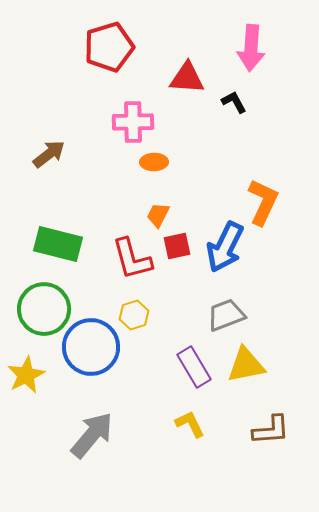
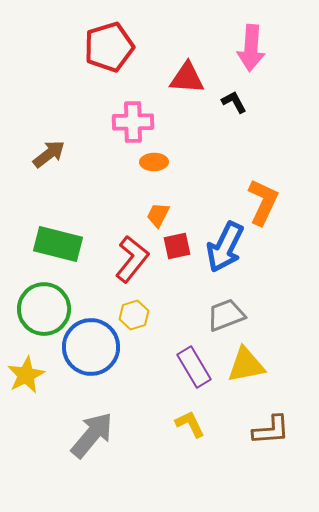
red L-shape: rotated 126 degrees counterclockwise
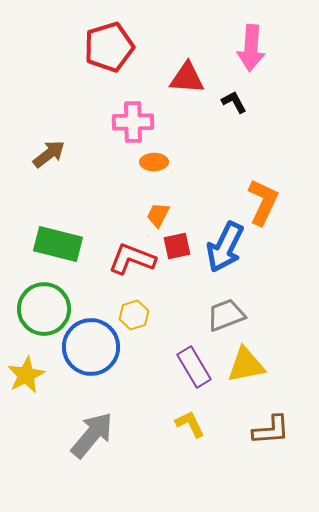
red L-shape: rotated 108 degrees counterclockwise
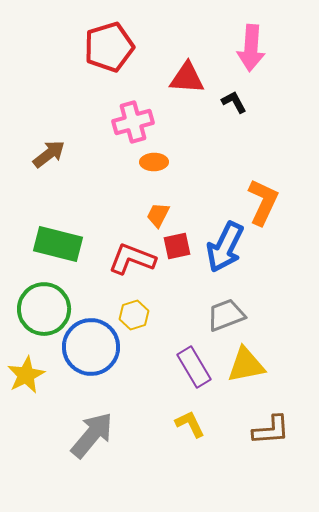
pink cross: rotated 15 degrees counterclockwise
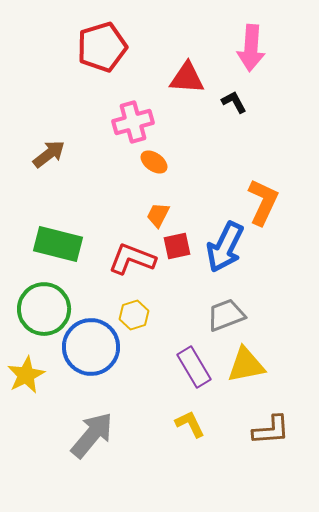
red pentagon: moved 7 px left
orange ellipse: rotated 36 degrees clockwise
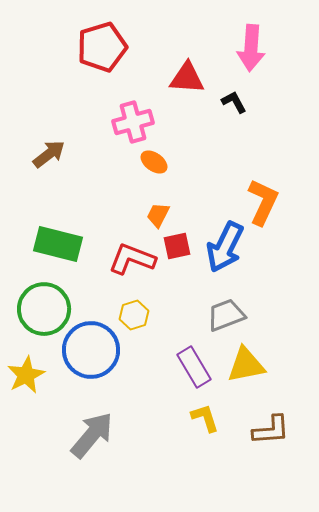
blue circle: moved 3 px down
yellow L-shape: moved 15 px right, 6 px up; rotated 8 degrees clockwise
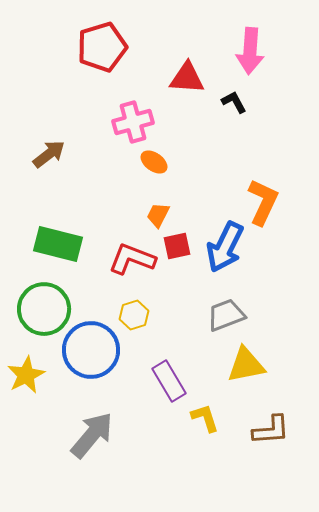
pink arrow: moved 1 px left, 3 px down
purple rectangle: moved 25 px left, 14 px down
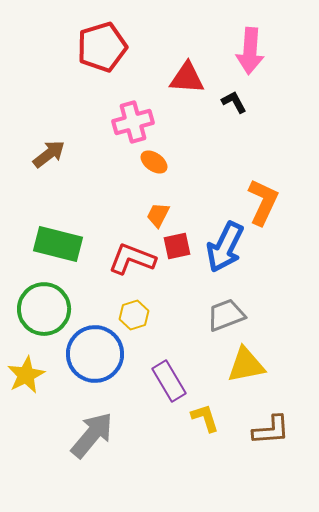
blue circle: moved 4 px right, 4 px down
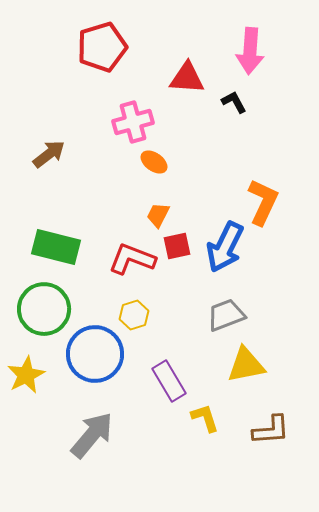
green rectangle: moved 2 px left, 3 px down
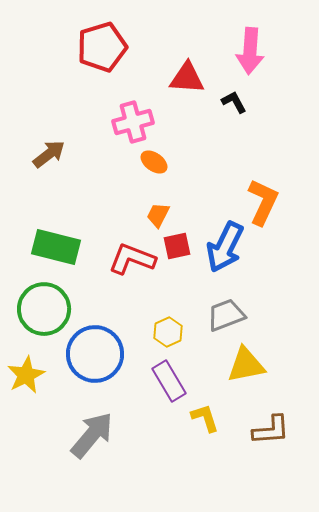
yellow hexagon: moved 34 px right, 17 px down; rotated 8 degrees counterclockwise
